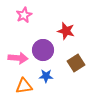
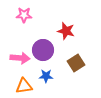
pink star: rotated 28 degrees clockwise
pink arrow: moved 2 px right
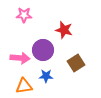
red star: moved 2 px left, 1 px up
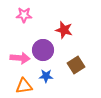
brown square: moved 2 px down
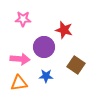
pink star: moved 1 px left, 4 px down
purple circle: moved 1 px right, 3 px up
pink arrow: moved 1 px down
brown square: rotated 24 degrees counterclockwise
orange triangle: moved 5 px left, 3 px up
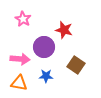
pink star: rotated 28 degrees clockwise
orange triangle: rotated 18 degrees clockwise
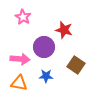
pink star: moved 2 px up
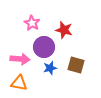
pink star: moved 9 px right, 6 px down
brown square: rotated 18 degrees counterclockwise
blue star: moved 4 px right, 8 px up; rotated 16 degrees counterclockwise
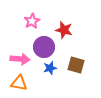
pink star: moved 2 px up; rotated 14 degrees clockwise
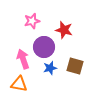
pink star: rotated 14 degrees clockwise
pink arrow: moved 3 px right; rotated 114 degrees counterclockwise
brown square: moved 1 px left, 1 px down
orange triangle: moved 1 px down
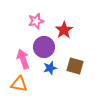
pink star: moved 4 px right
red star: rotated 24 degrees clockwise
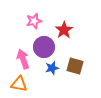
pink star: moved 2 px left
blue star: moved 2 px right
